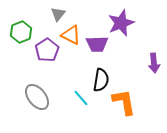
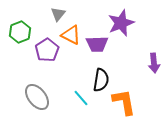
green hexagon: moved 1 px left
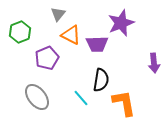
purple pentagon: moved 8 px down; rotated 10 degrees clockwise
orange L-shape: moved 1 px down
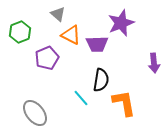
gray triangle: rotated 28 degrees counterclockwise
gray ellipse: moved 2 px left, 16 px down
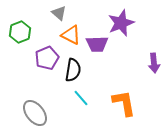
gray triangle: moved 1 px right, 1 px up
black semicircle: moved 28 px left, 10 px up
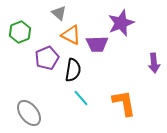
gray ellipse: moved 6 px left
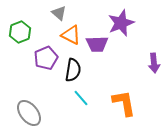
purple pentagon: moved 1 px left
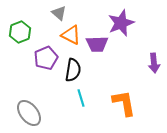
cyan line: rotated 24 degrees clockwise
